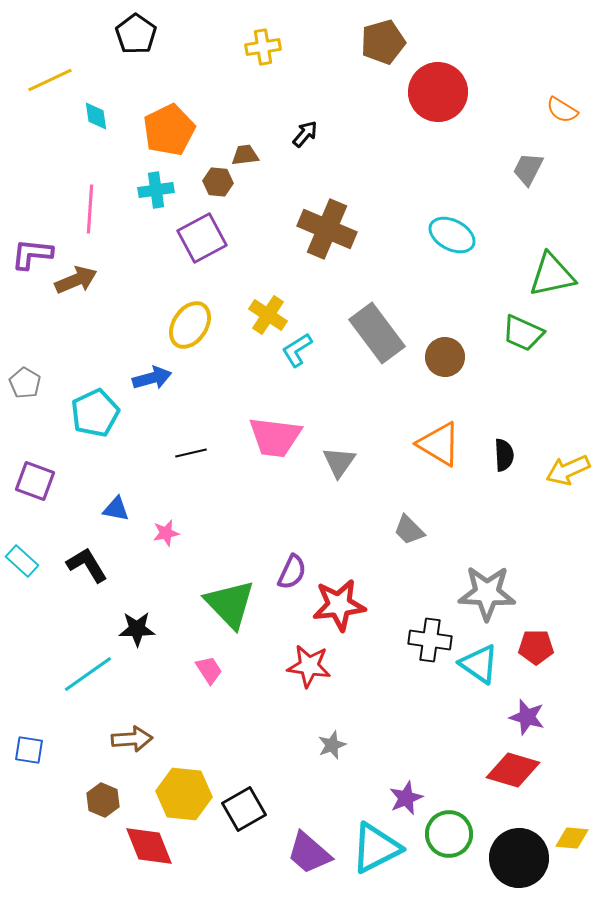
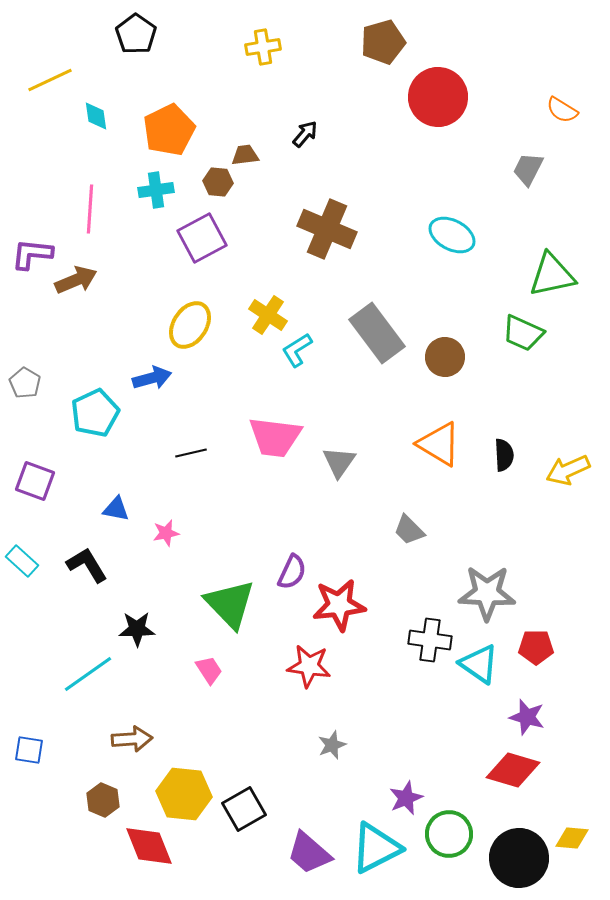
red circle at (438, 92): moved 5 px down
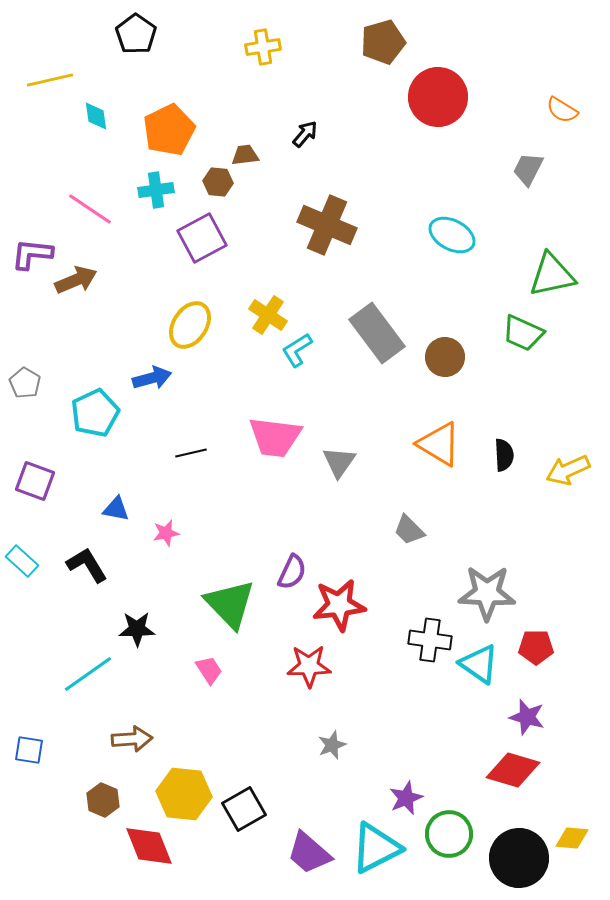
yellow line at (50, 80): rotated 12 degrees clockwise
pink line at (90, 209): rotated 60 degrees counterclockwise
brown cross at (327, 229): moved 4 px up
red star at (309, 666): rotated 9 degrees counterclockwise
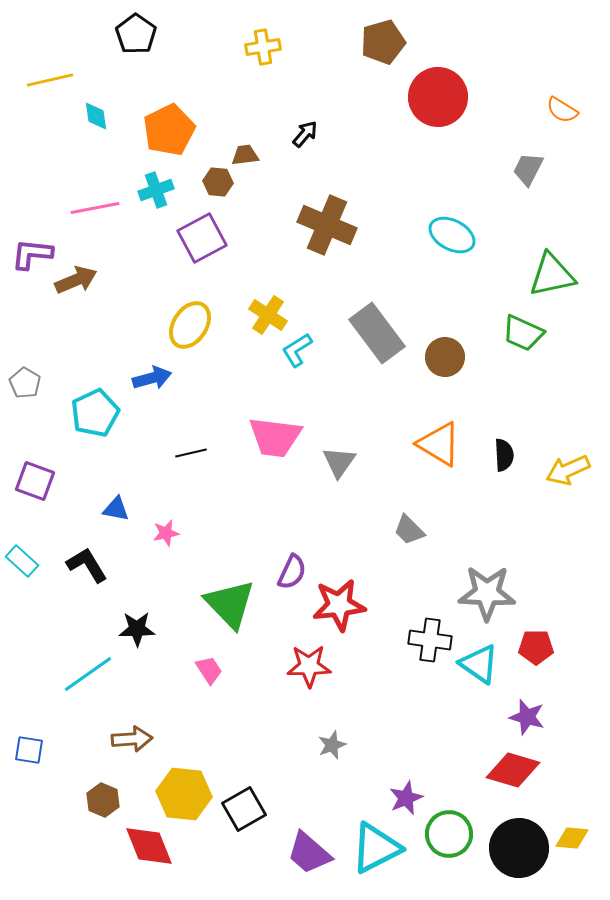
cyan cross at (156, 190): rotated 12 degrees counterclockwise
pink line at (90, 209): moved 5 px right, 1 px up; rotated 45 degrees counterclockwise
black circle at (519, 858): moved 10 px up
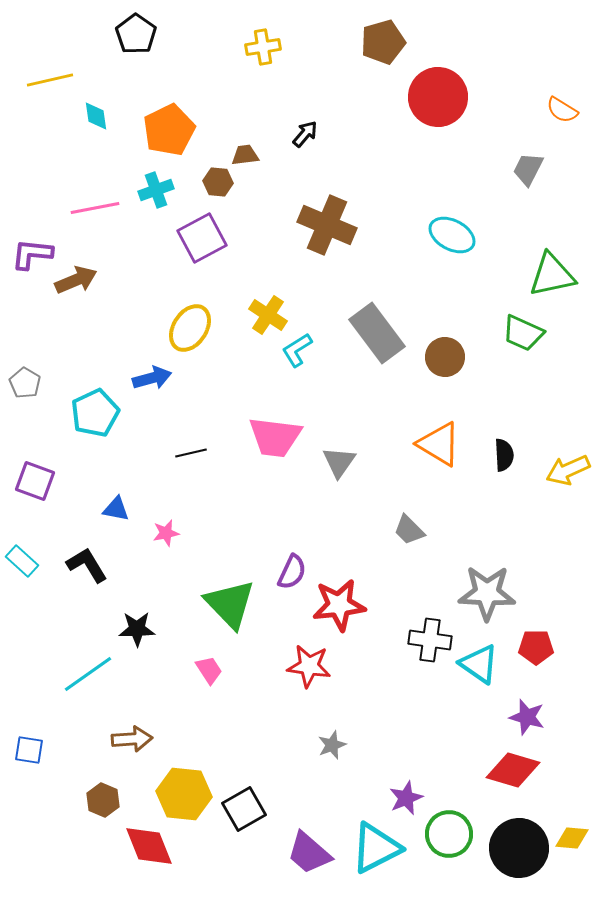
yellow ellipse at (190, 325): moved 3 px down
red star at (309, 666): rotated 9 degrees clockwise
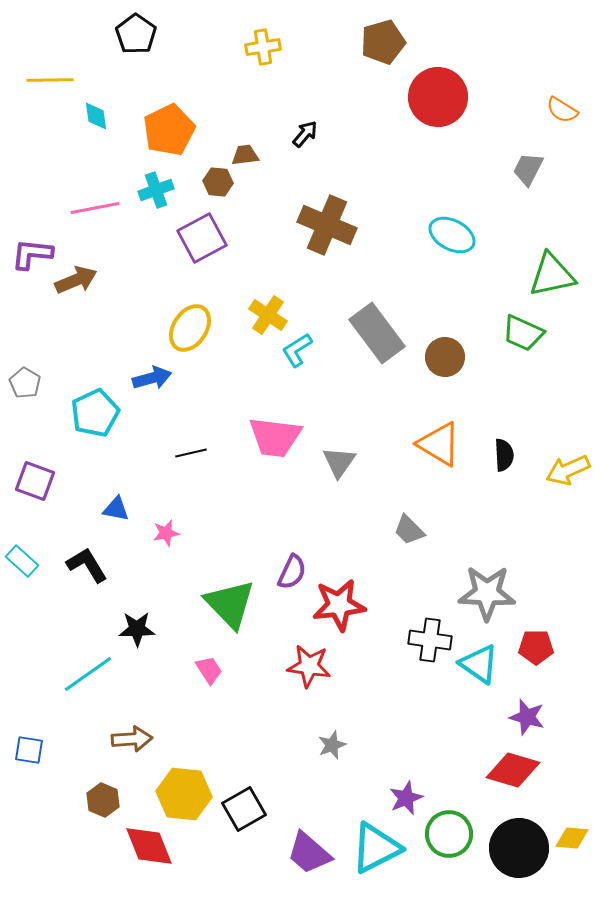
yellow line at (50, 80): rotated 12 degrees clockwise
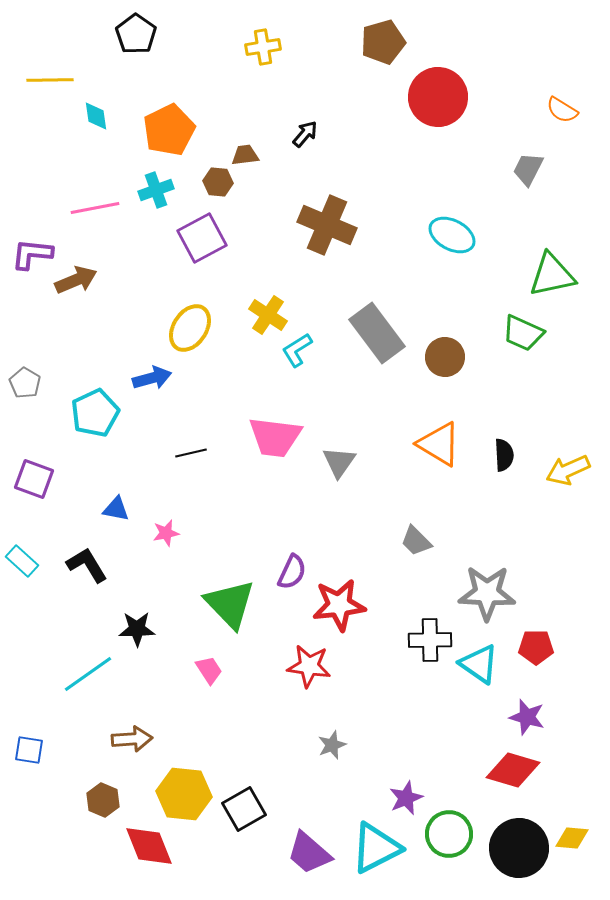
purple square at (35, 481): moved 1 px left, 2 px up
gray trapezoid at (409, 530): moved 7 px right, 11 px down
black cross at (430, 640): rotated 9 degrees counterclockwise
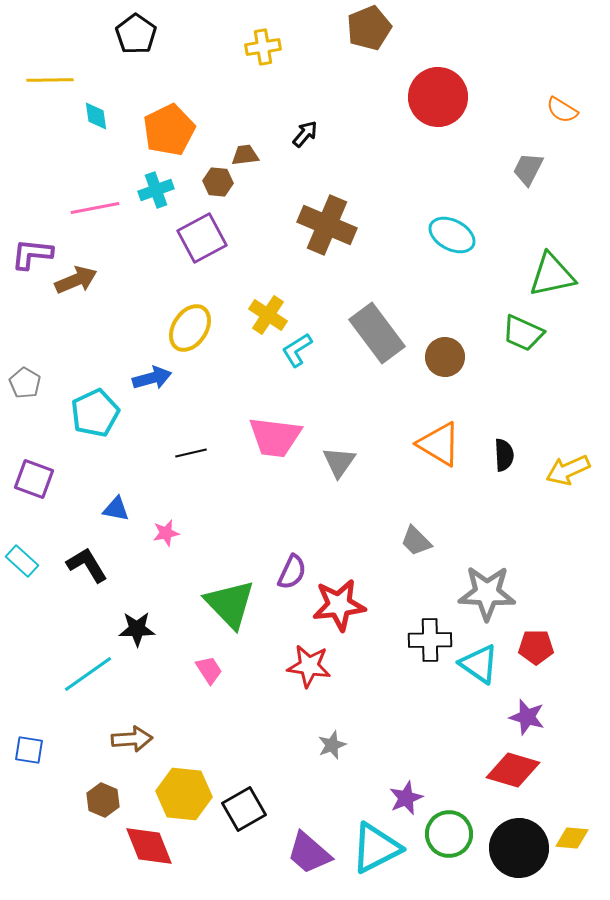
brown pentagon at (383, 42): moved 14 px left, 14 px up; rotated 6 degrees counterclockwise
